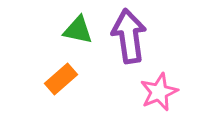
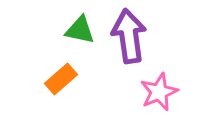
green triangle: moved 2 px right
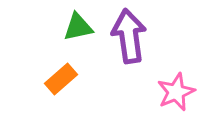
green triangle: moved 2 px left, 3 px up; rotated 24 degrees counterclockwise
pink star: moved 17 px right
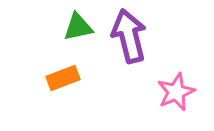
purple arrow: rotated 6 degrees counterclockwise
orange rectangle: moved 2 px right, 1 px up; rotated 20 degrees clockwise
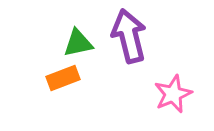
green triangle: moved 16 px down
pink star: moved 3 px left, 2 px down
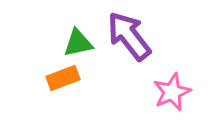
purple arrow: rotated 24 degrees counterclockwise
pink star: moved 1 px left, 2 px up
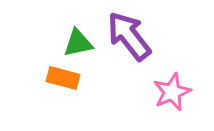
orange rectangle: rotated 36 degrees clockwise
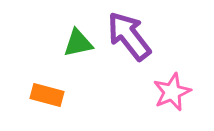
orange rectangle: moved 16 px left, 17 px down
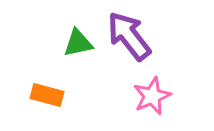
pink star: moved 20 px left, 4 px down
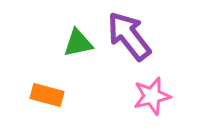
pink star: rotated 9 degrees clockwise
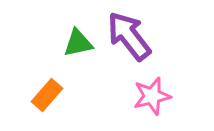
orange rectangle: rotated 64 degrees counterclockwise
